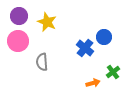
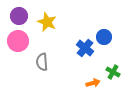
green cross: rotated 24 degrees counterclockwise
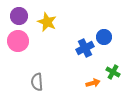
blue cross: rotated 24 degrees clockwise
gray semicircle: moved 5 px left, 20 px down
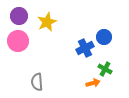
yellow star: rotated 24 degrees clockwise
green cross: moved 8 px left, 3 px up
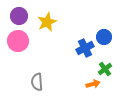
green cross: rotated 24 degrees clockwise
orange arrow: moved 1 px down
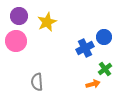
pink circle: moved 2 px left
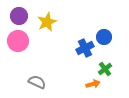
pink circle: moved 2 px right
gray semicircle: rotated 120 degrees clockwise
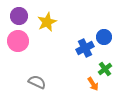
orange arrow: rotated 72 degrees clockwise
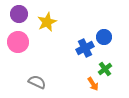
purple circle: moved 2 px up
pink circle: moved 1 px down
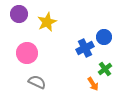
pink circle: moved 9 px right, 11 px down
